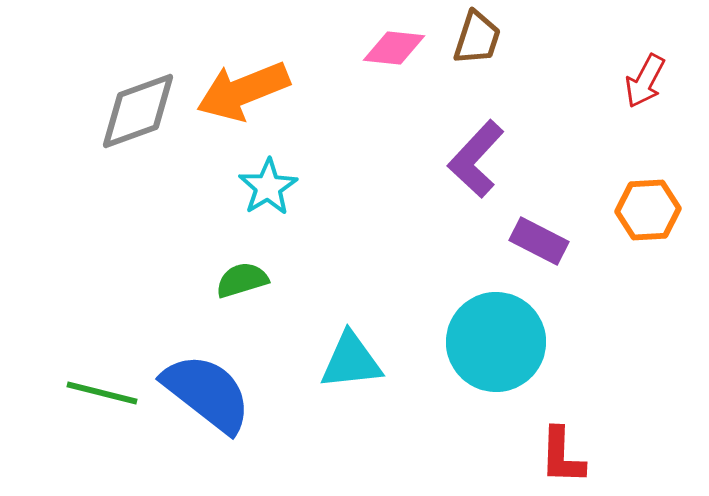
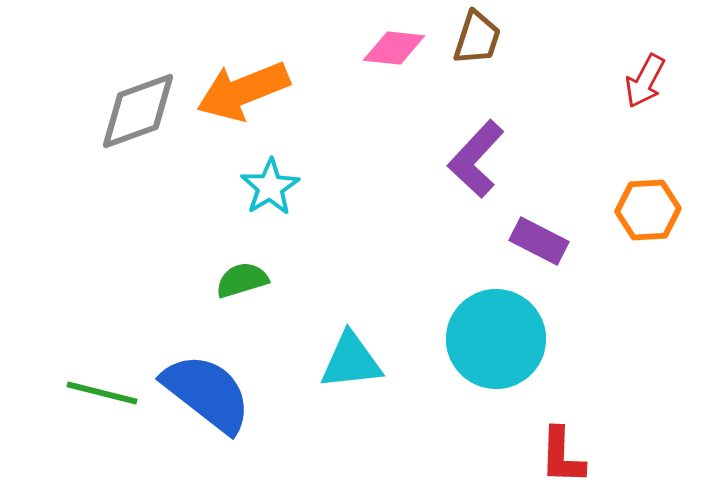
cyan star: moved 2 px right
cyan circle: moved 3 px up
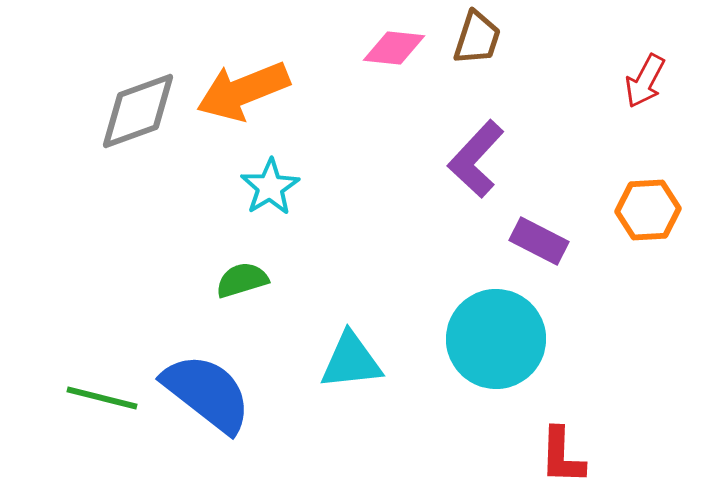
green line: moved 5 px down
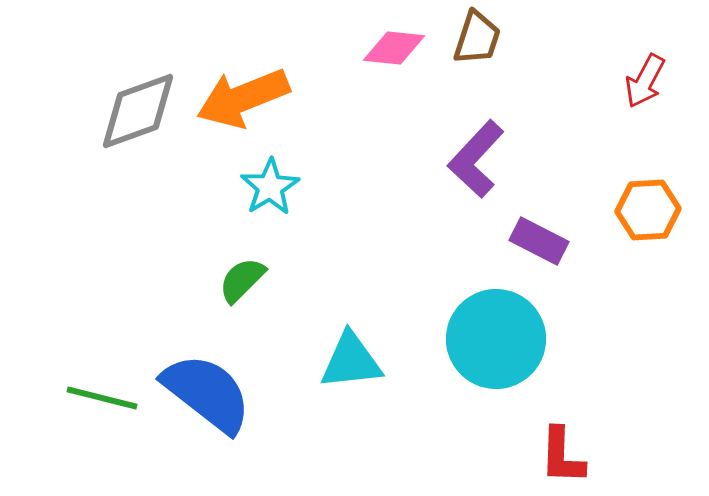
orange arrow: moved 7 px down
green semicircle: rotated 28 degrees counterclockwise
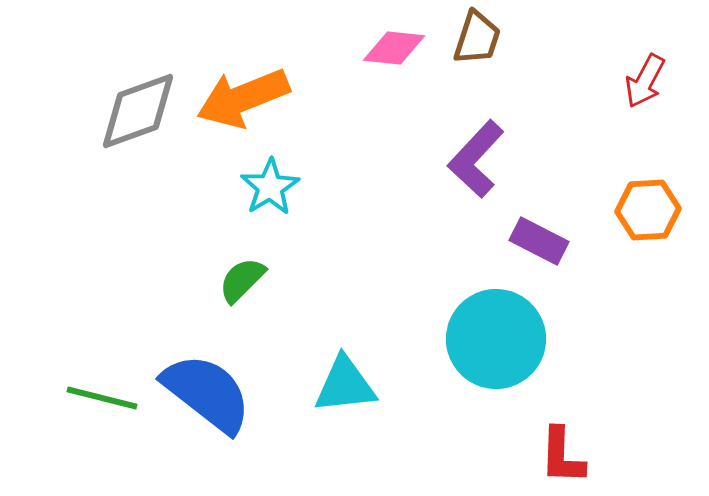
cyan triangle: moved 6 px left, 24 px down
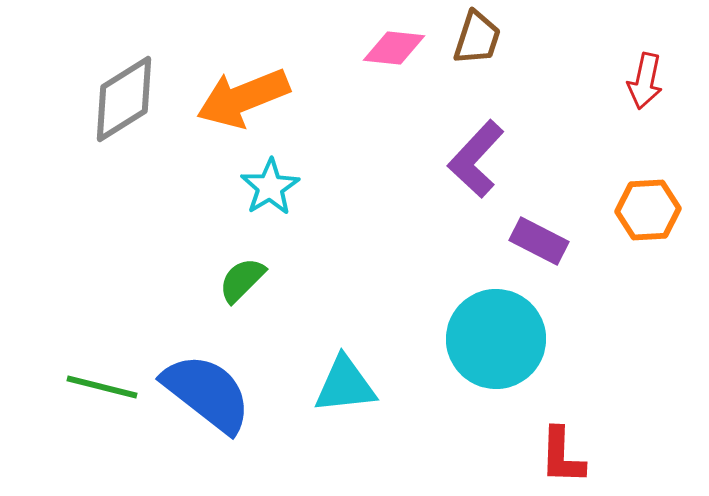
red arrow: rotated 16 degrees counterclockwise
gray diamond: moved 14 px left, 12 px up; rotated 12 degrees counterclockwise
green line: moved 11 px up
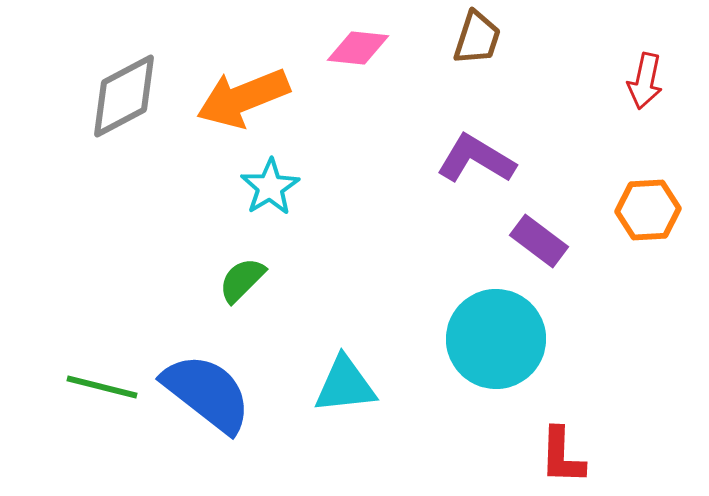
pink diamond: moved 36 px left
gray diamond: moved 3 px up; rotated 4 degrees clockwise
purple L-shape: rotated 78 degrees clockwise
purple rectangle: rotated 10 degrees clockwise
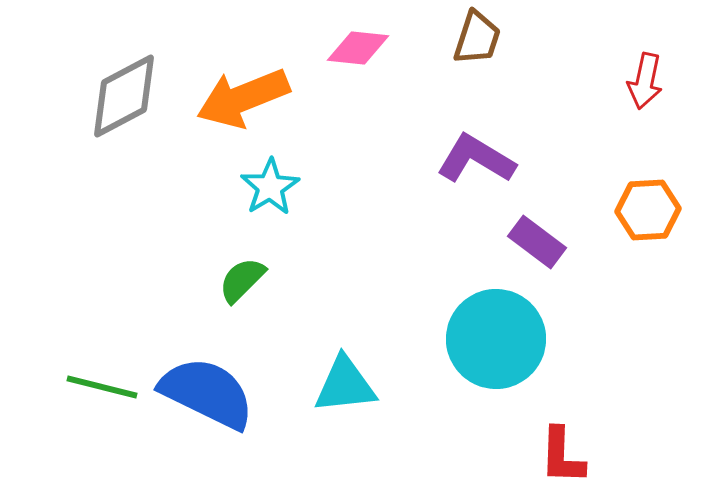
purple rectangle: moved 2 px left, 1 px down
blue semicircle: rotated 12 degrees counterclockwise
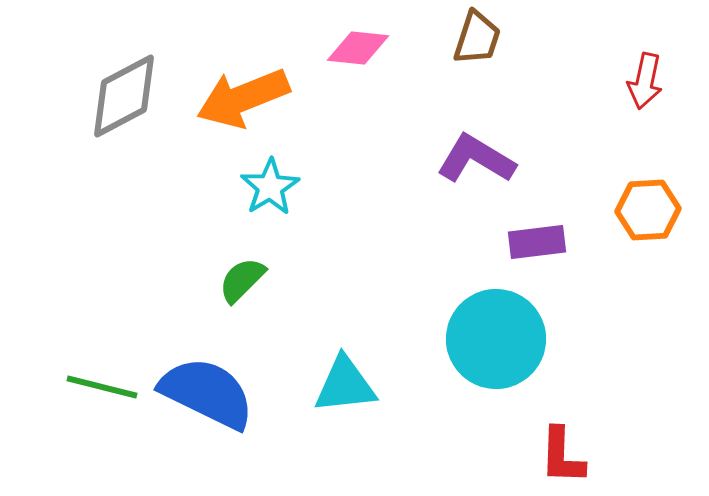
purple rectangle: rotated 44 degrees counterclockwise
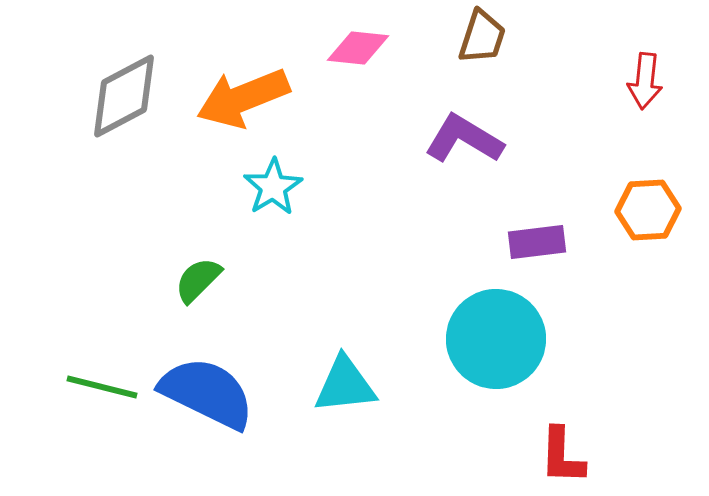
brown trapezoid: moved 5 px right, 1 px up
red arrow: rotated 6 degrees counterclockwise
purple L-shape: moved 12 px left, 20 px up
cyan star: moved 3 px right
green semicircle: moved 44 px left
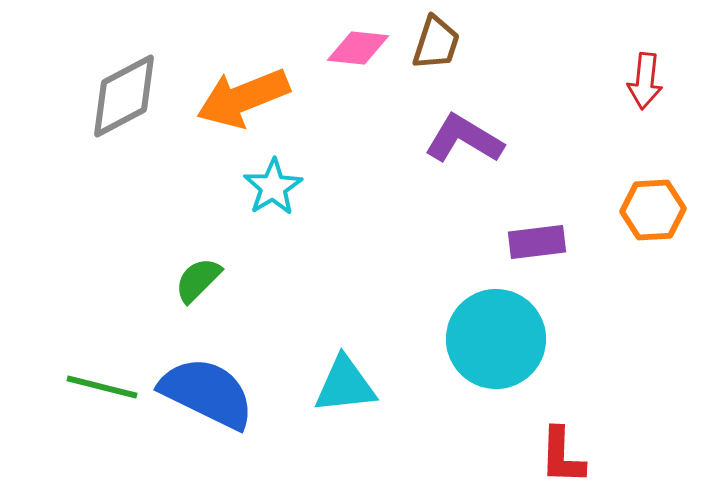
brown trapezoid: moved 46 px left, 6 px down
orange hexagon: moved 5 px right
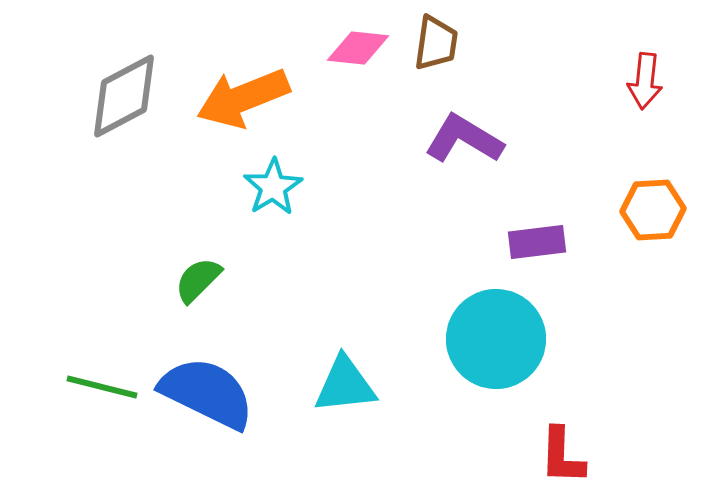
brown trapezoid: rotated 10 degrees counterclockwise
